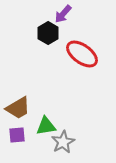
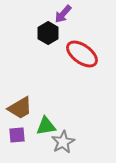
brown trapezoid: moved 2 px right
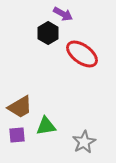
purple arrow: rotated 102 degrees counterclockwise
brown trapezoid: moved 1 px up
gray star: moved 21 px right
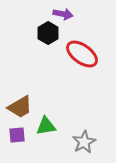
purple arrow: rotated 18 degrees counterclockwise
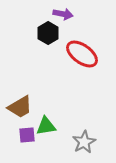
purple square: moved 10 px right
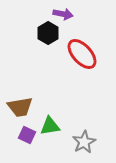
red ellipse: rotated 12 degrees clockwise
brown trapezoid: rotated 20 degrees clockwise
green triangle: moved 4 px right
purple square: rotated 30 degrees clockwise
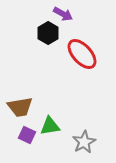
purple arrow: rotated 18 degrees clockwise
